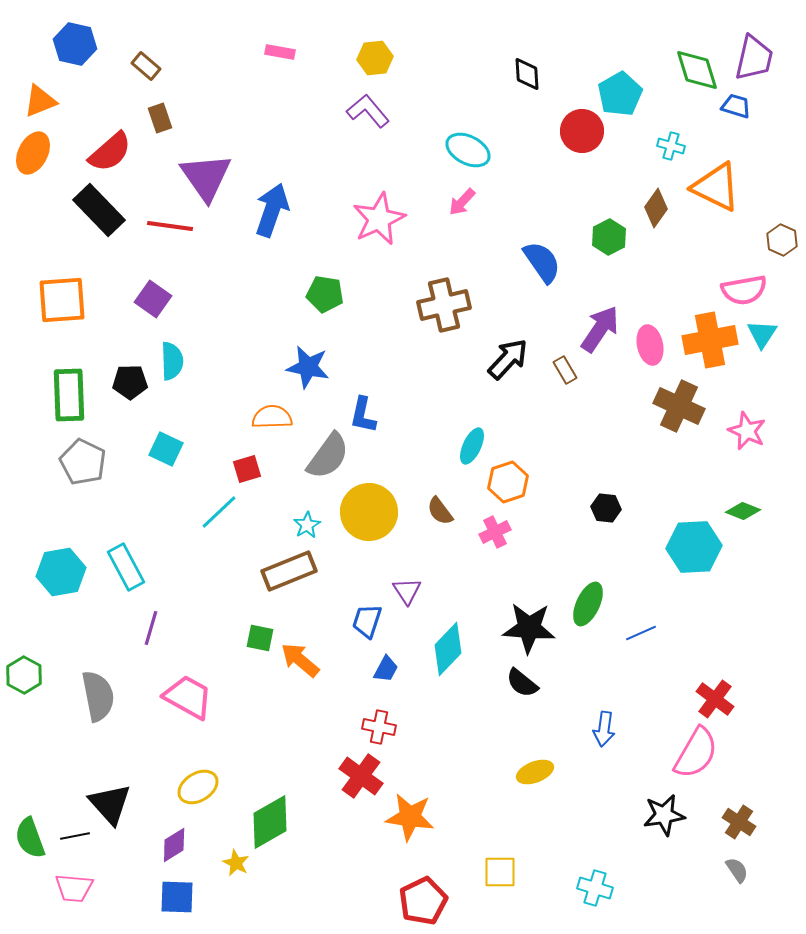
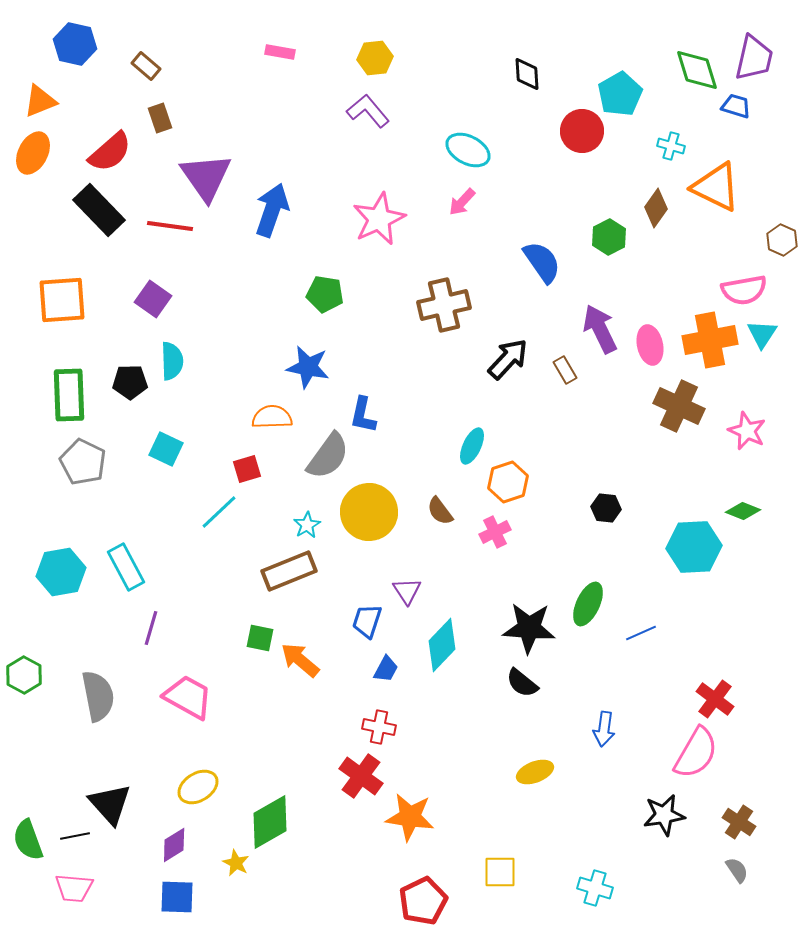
purple arrow at (600, 329): rotated 60 degrees counterclockwise
cyan diamond at (448, 649): moved 6 px left, 4 px up
green semicircle at (30, 838): moved 2 px left, 2 px down
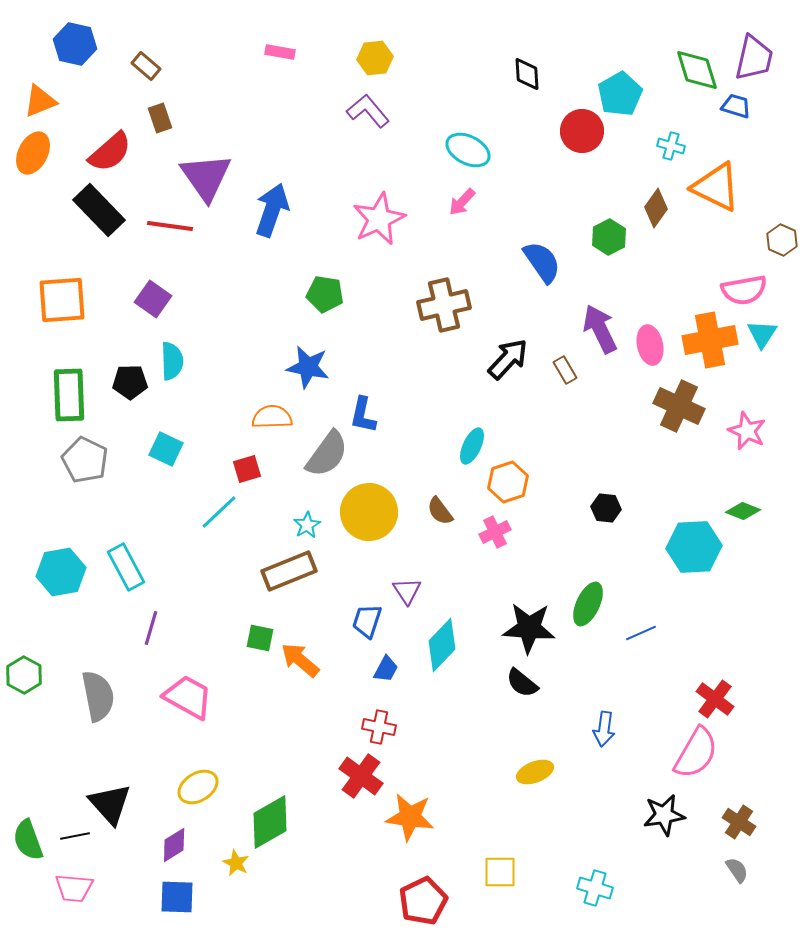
gray semicircle at (328, 456): moved 1 px left, 2 px up
gray pentagon at (83, 462): moved 2 px right, 2 px up
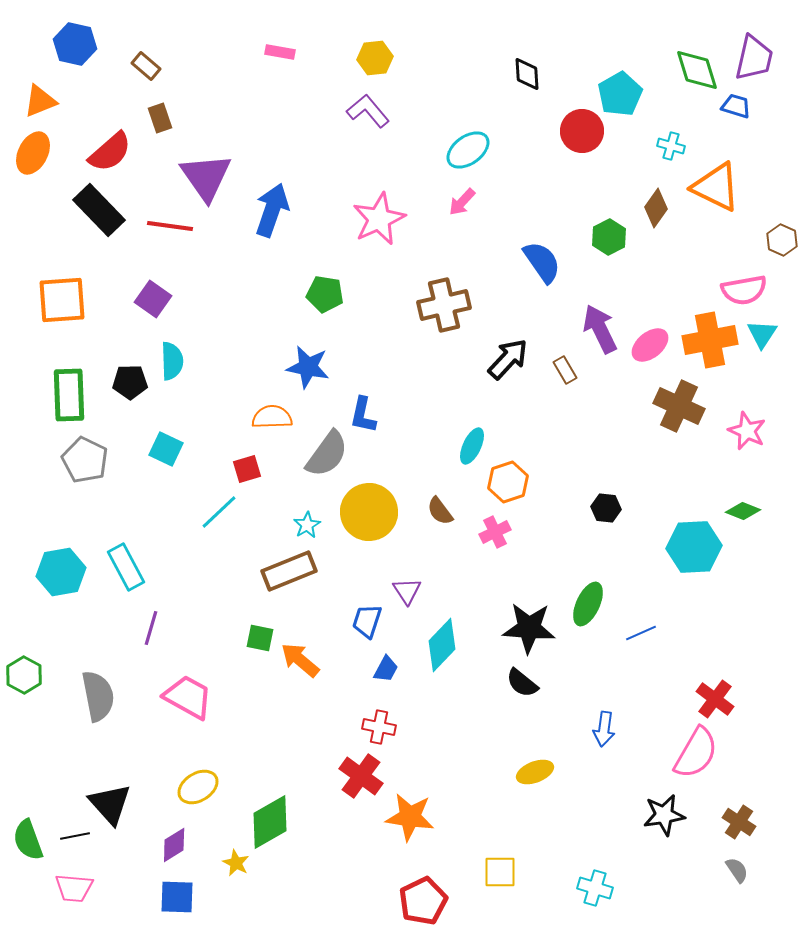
cyan ellipse at (468, 150): rotated 63 degrees counterclockwise
pink ellipse at (650, 345): rotated 63 degrees clockwise
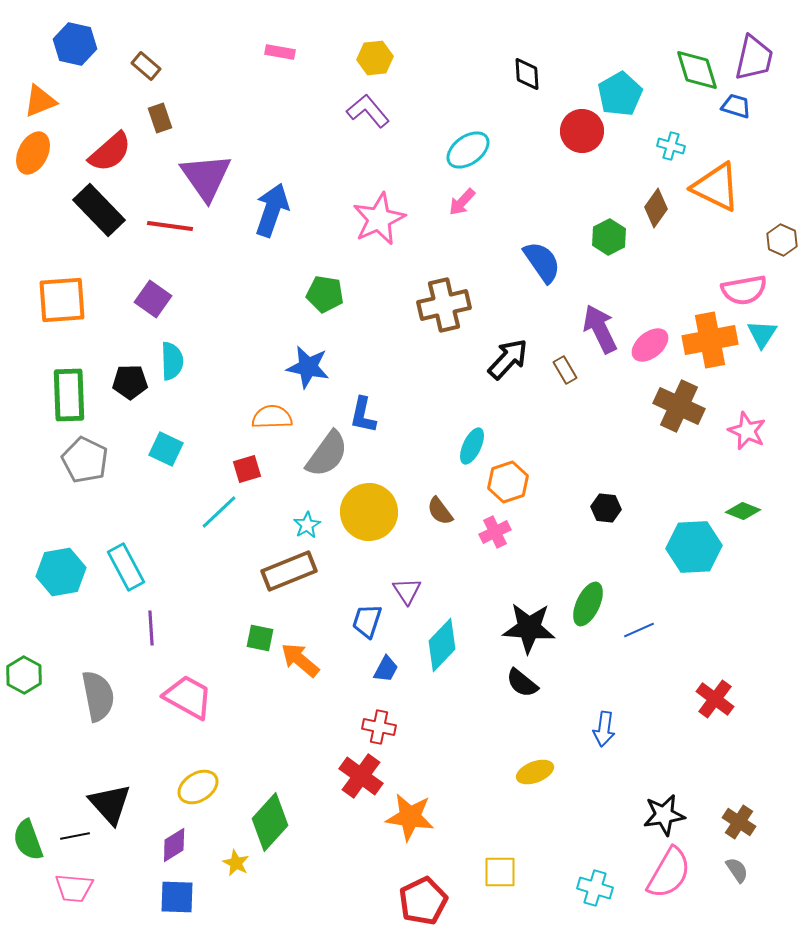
purple line at (151, 628): rotated 20 degrees counterclockwise
blue line at (641, 633): moved 2 px left, 3 px up
pink semicircle at (696, 753): moved 27 px left, 120 px down
green diamond at (270, 822): rotated 18 degrees counterclockwise
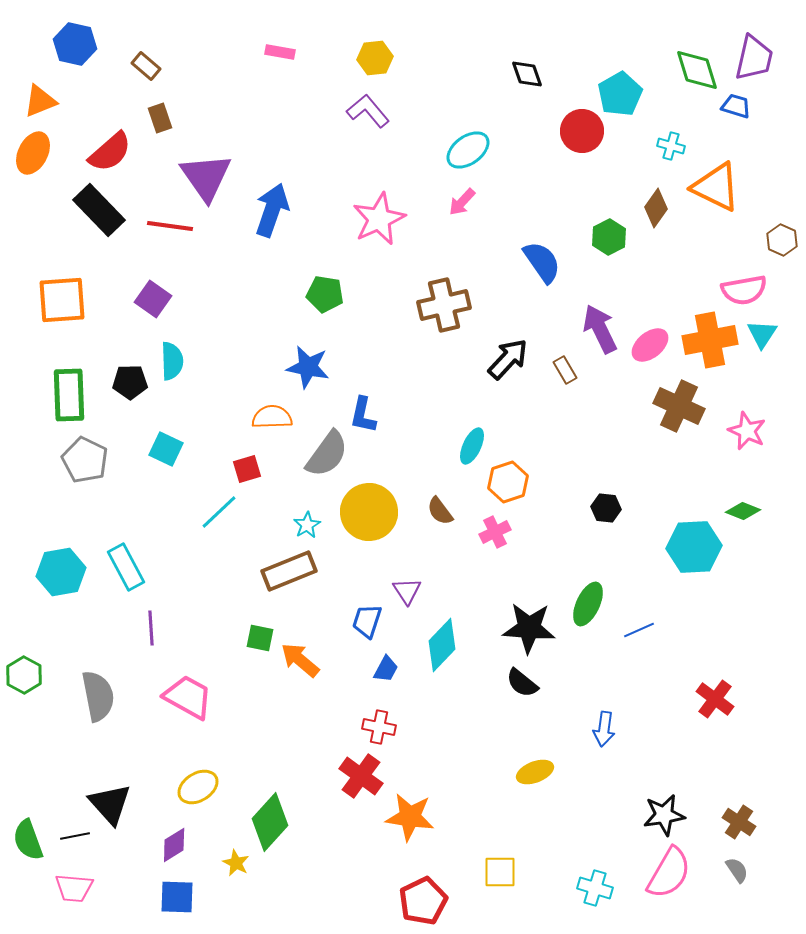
black diamond at (527, 74): rotated 16 degrees counterclockwise
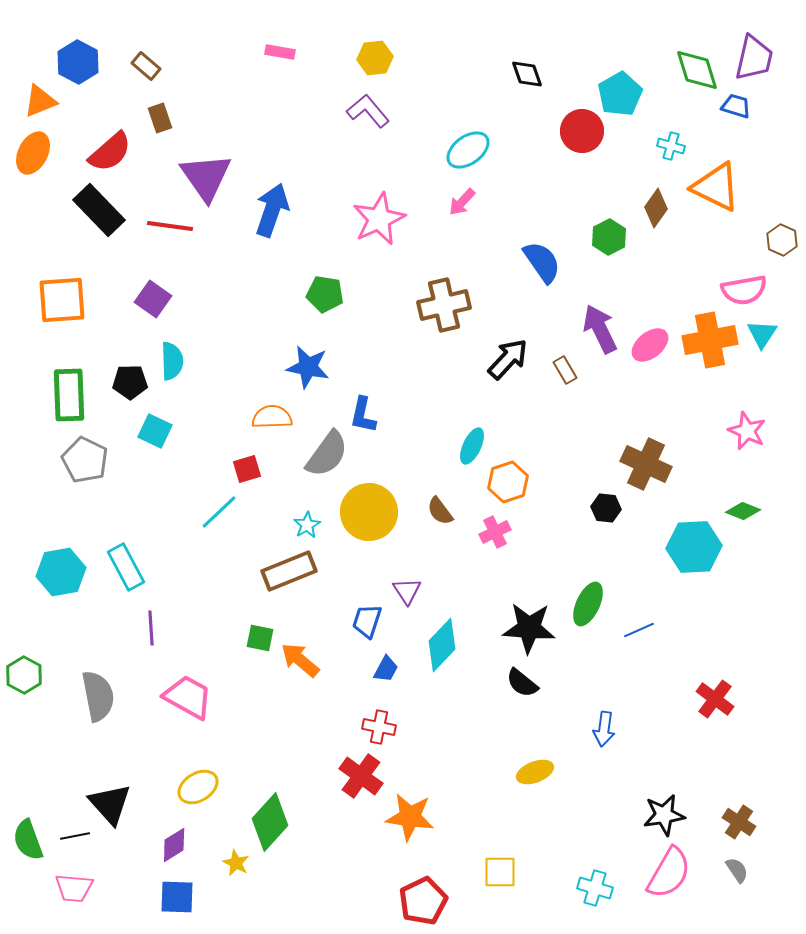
blue hexagon at (75, 44): moved 3 px right, 18 px down; rotated 15 degrees clockwise
brown cross at (679, 406): moved 33 px left, 58 px down
cyan square at (166, 449): moved 11 px left, 18 px up
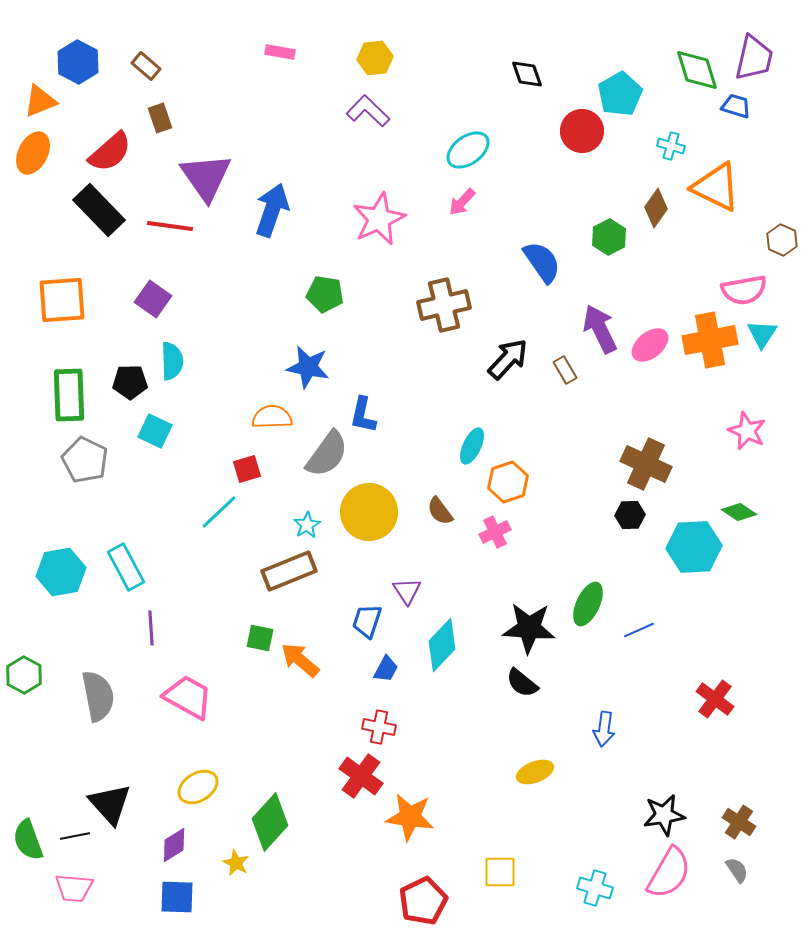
purple L-shape at (368, 111): rotated 6 degrees counterclockwise
black hexagon at (606, 508): moved 24 px right, 7 px down; rotated 8 degrees counterclockwise
green diamond at (743, 511): moved 4 px left, 1 px down; rotated 12 degrees clockwise
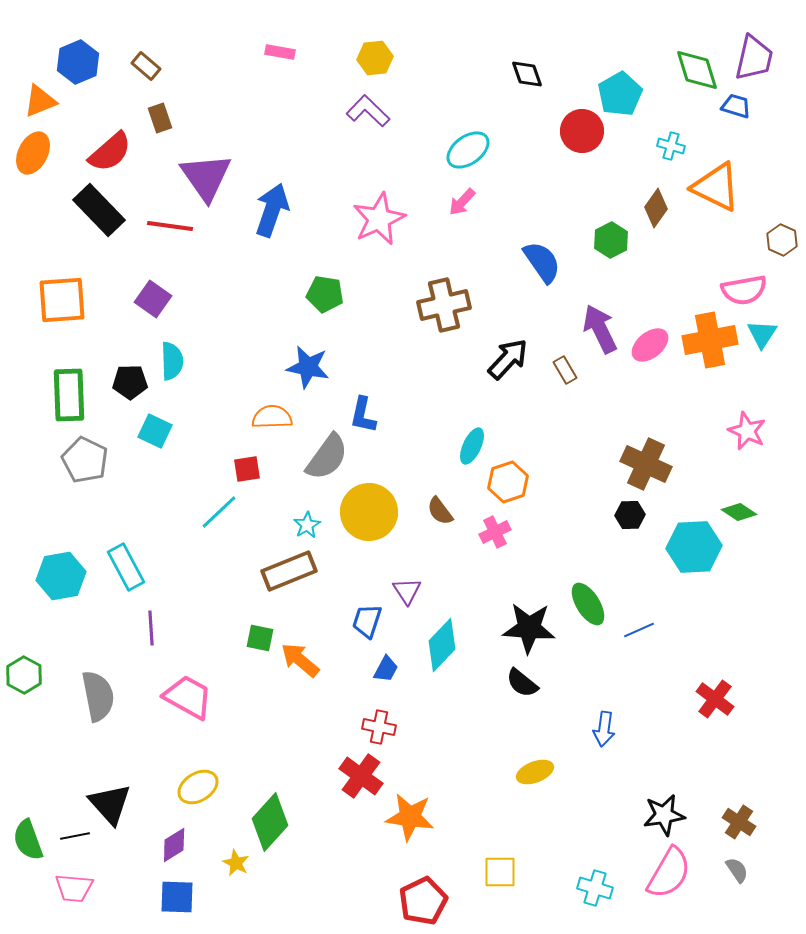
blue hexagon at (78, 62): rotated 9 degrees clockwise
green hexagon at (609, 237): moved 2 px right, 3 px down
gray semicircle at (327, 454): moved 3 px down
red square at (247, 469): rotated 8 degrees clockwise
cyan hexagon at (61, 572): moved 4 px down
green ellipse at (588, 604): rotated 57 degrees counterclockwise
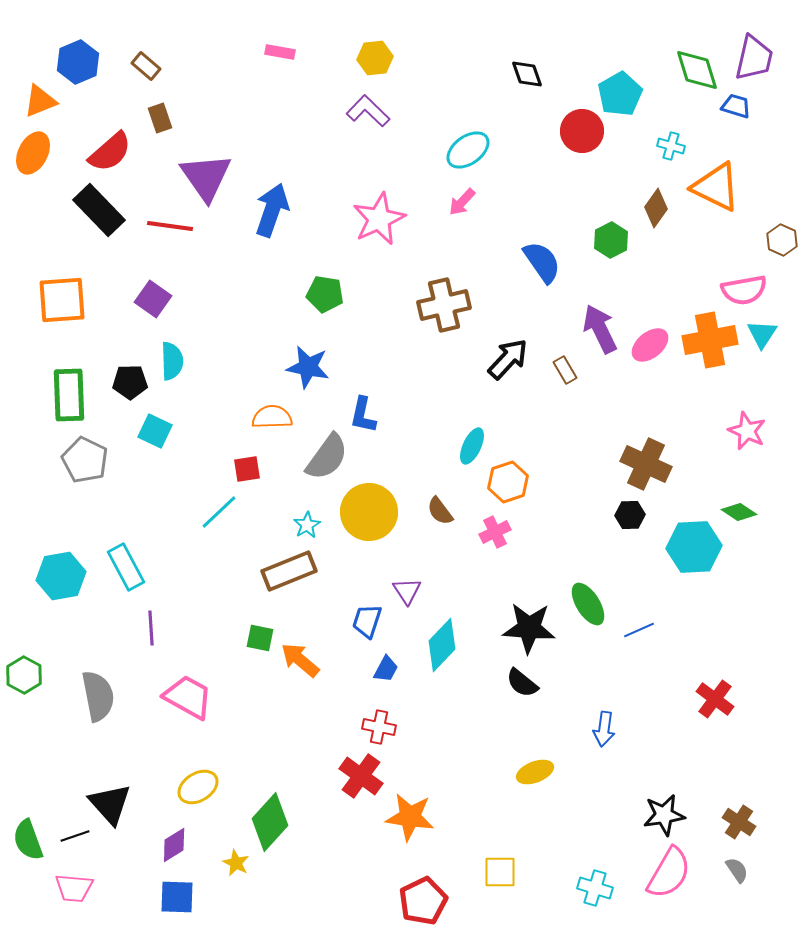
black line at (75, 836): rotated 8 degrees counterclockwise
